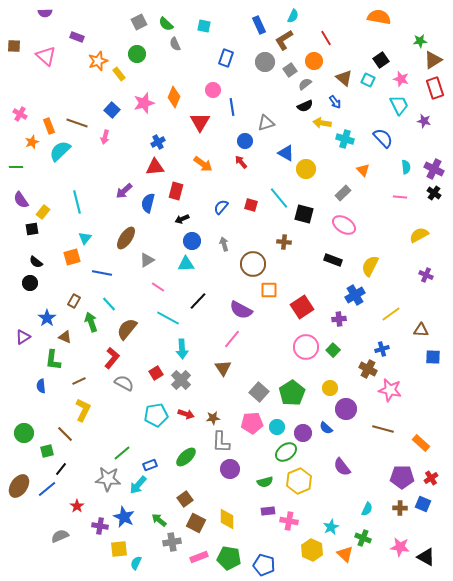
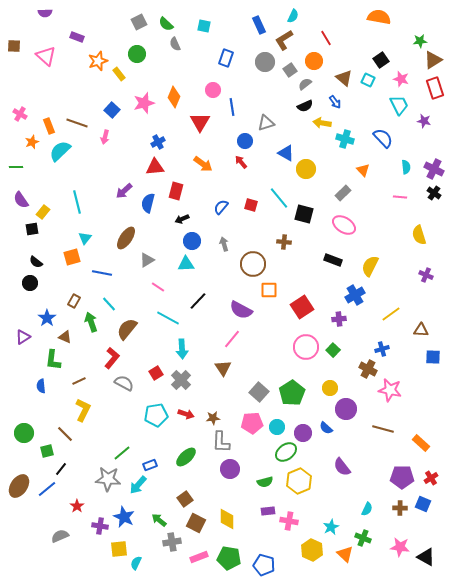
yellow semicircle at (419, 235): rotated 78 degrees counterclockwise
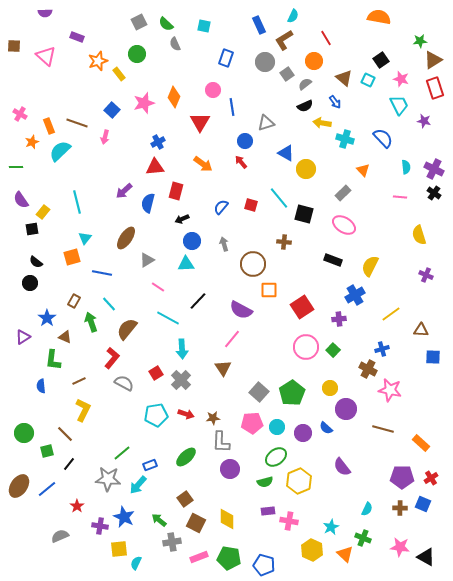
gray square at (290, 70): moved 3 px left, 4 px down
green ellipse at (286, 452): moved 10 px left, 5 px down
black line at (61, 469): moved 8 px right, 5 px up
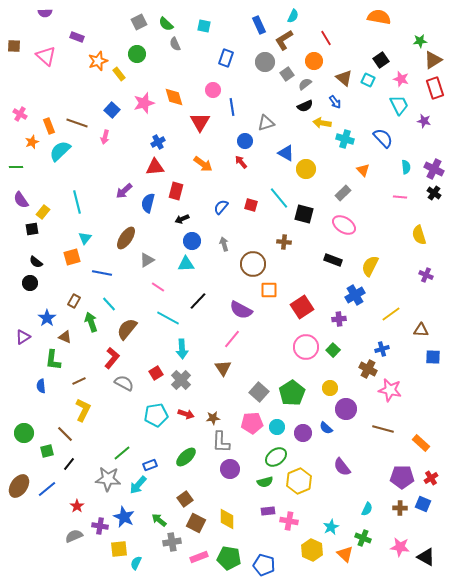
orange diamond at (174, 97): rotated 40 degrees counterclockwise
gray semicircle at (60, 536): moved 14 px right
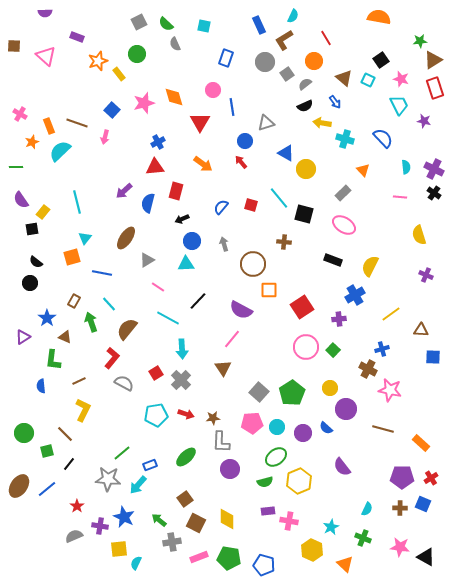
orange triangle at (345, 554): moved 10 px down
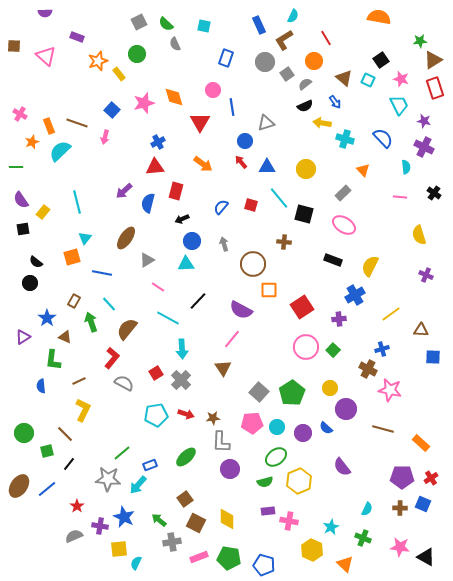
blue triangle at (286, 153): moved 19 px left, 14 px down; rotated 30 degrees counterclockwise
purple cross at (434, 169): moved 10 px left, 22 px up
black square at (32, 229): moved 9 px left
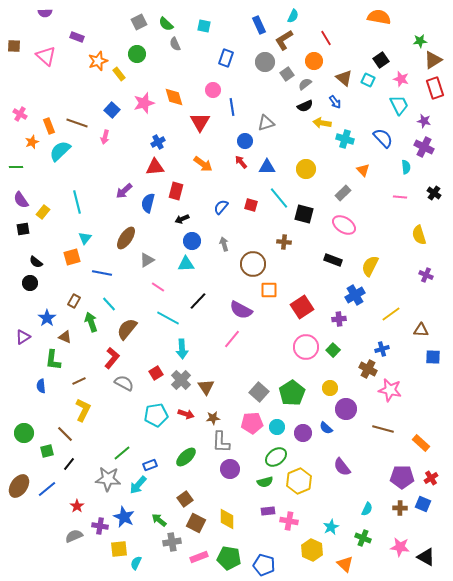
brown triangle at (223, 368): moved 17 px left, 19 px down
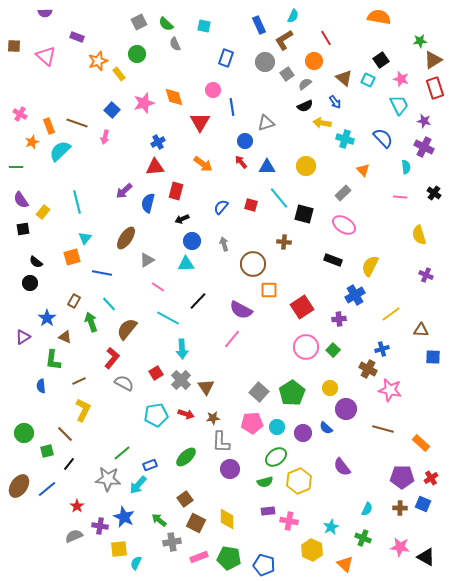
yellow circle at (306, 169): moved 3 px up
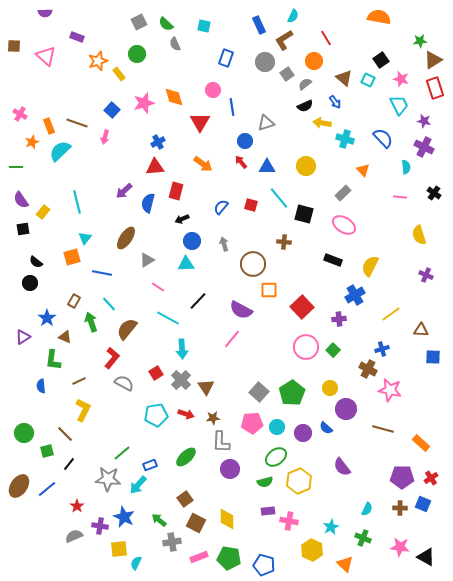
red square at (302, 307): rotated 10 degrees counterclockwise
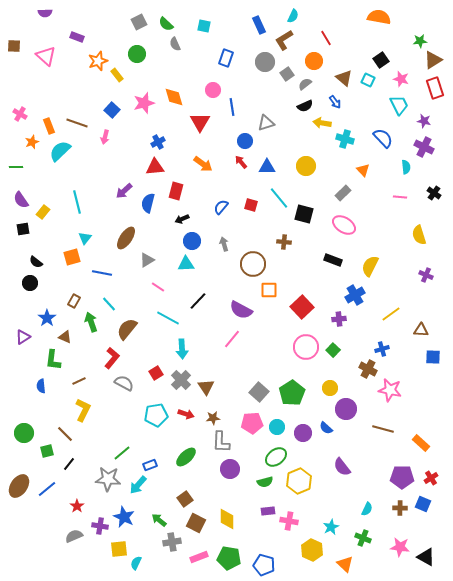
yellow rectangle at (119, 74): moved 2 px left, 1 px down
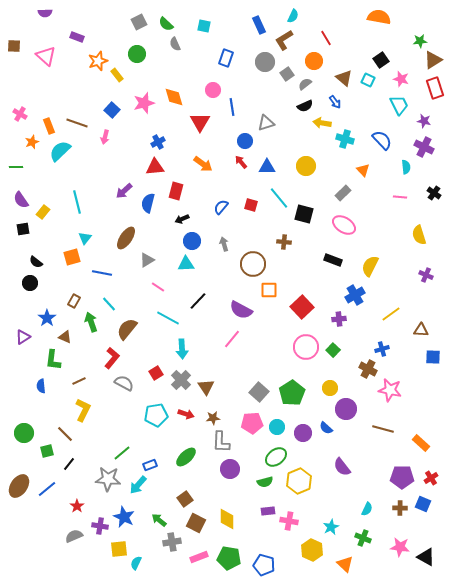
blue semicircle at (383, 138): moved 1 px left, 2 px down
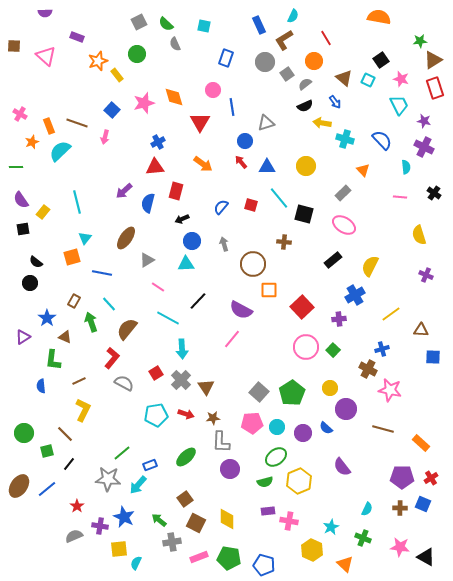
black rectangle at (333, 260): rotated 60 degrees counterclockwise
